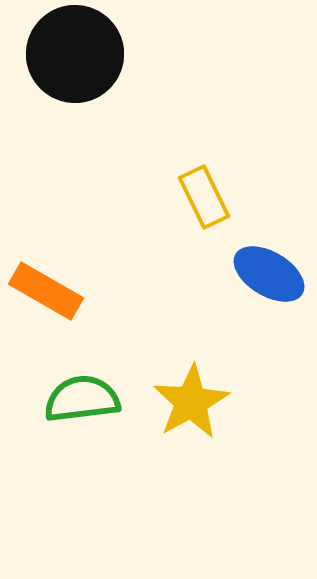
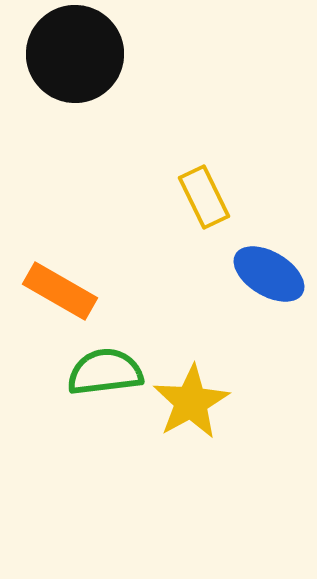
orange rectangle: moved 14 px right
green semicircle: moved 23 px right, 27 px up
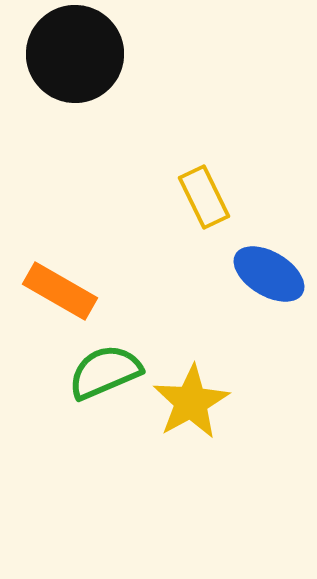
green semicircle: rotated 16 degrees counterclockwise
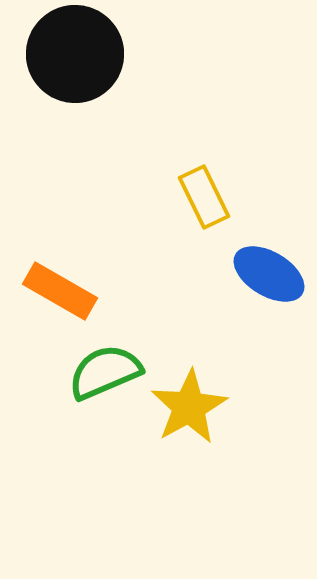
yellow star: moved 2 px left, 5 px down
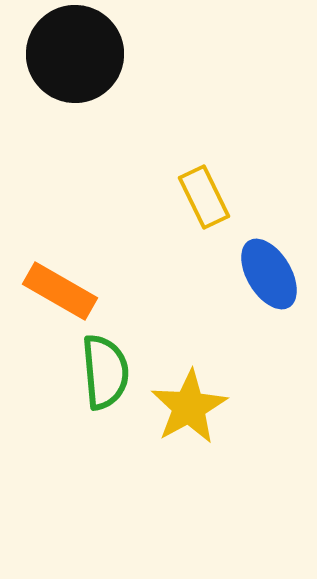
blue ellipse: rotated 28 degrees clockwise
green semicircle: rotated 108 degrees clockwise
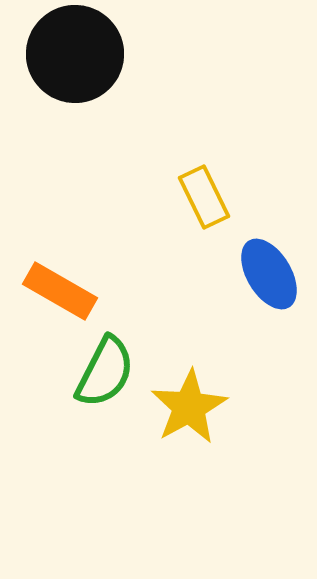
green semicircle: rotated 32 degrees clockwise
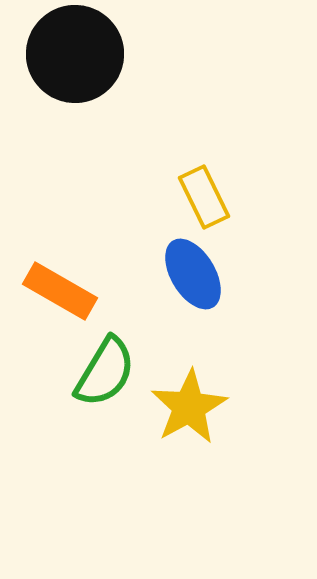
blue ellipse: moved 76 px left
green semicircle: rotated 4 degrees clockwise
